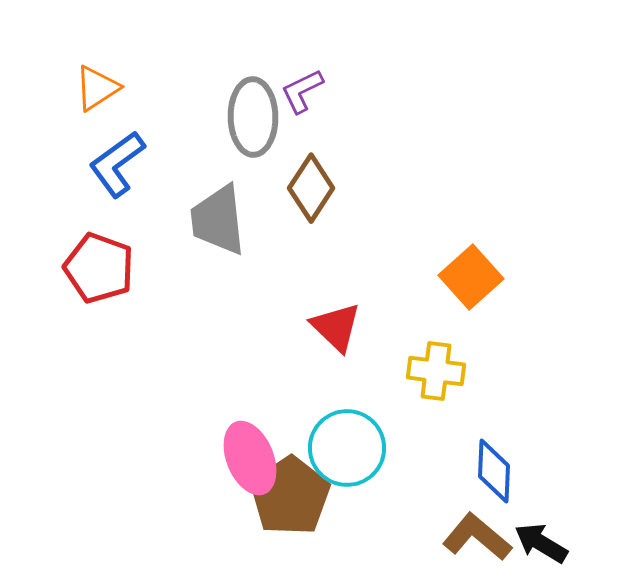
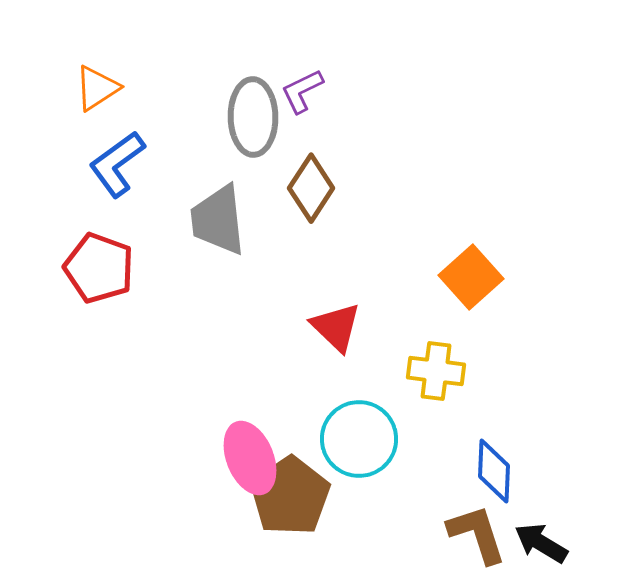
cyan circle: moved 12 px right, 9 px up
brown L-shape: moved 3 px up; rotated 32 degrees clockwise
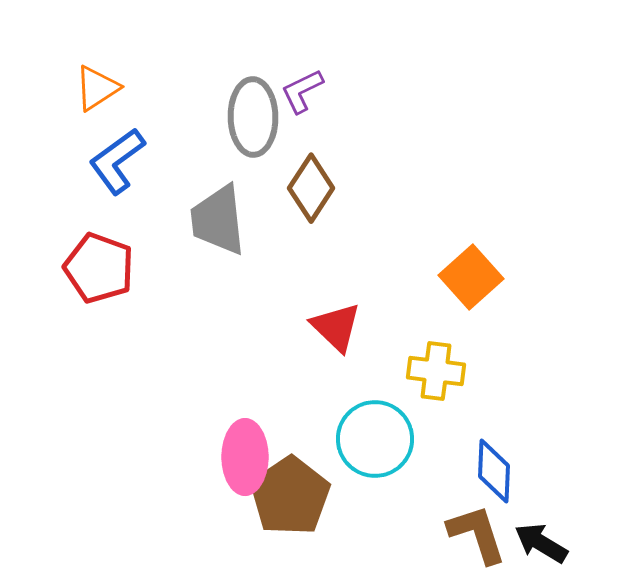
blue L-shape: moved 3 px up
cyan circle: moved 16 px right
pink ellipse: moved 5 px left, 1 px up; rotated 22 degrees clockwise
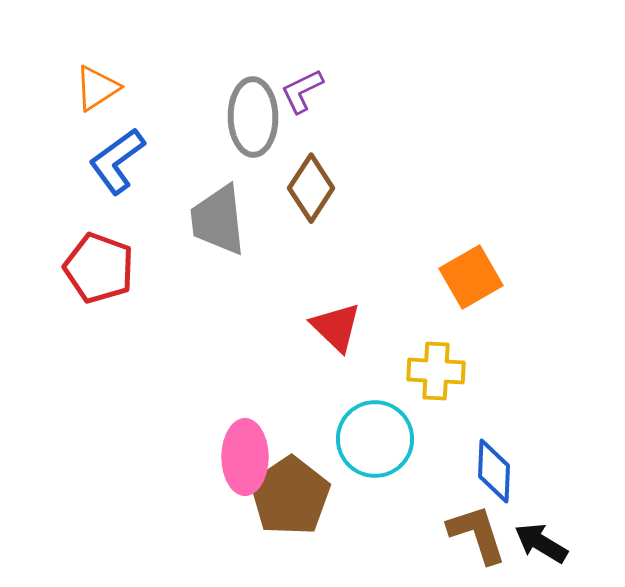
orange square: rotated 12 degrees clockwise
yellow cross: rotated 4 degrees counterclockwise
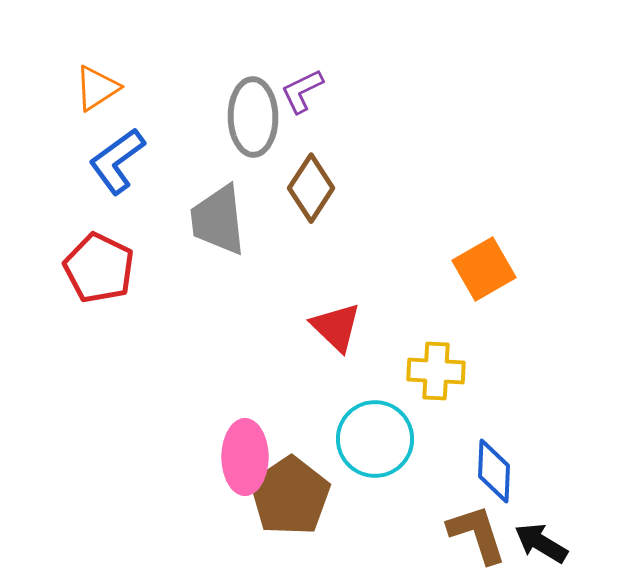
red pentagon: rotated 6 degrees clockwise
orange square: moved 13 px right, 8 px up
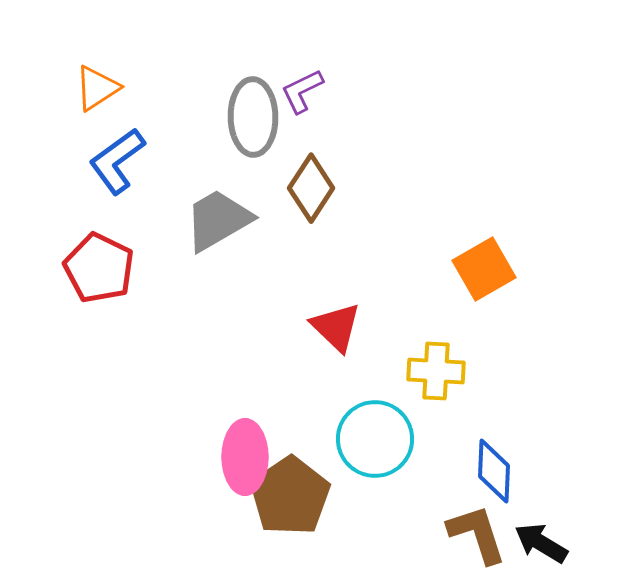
gray trapezoid: rotated 66 degrees clockwise
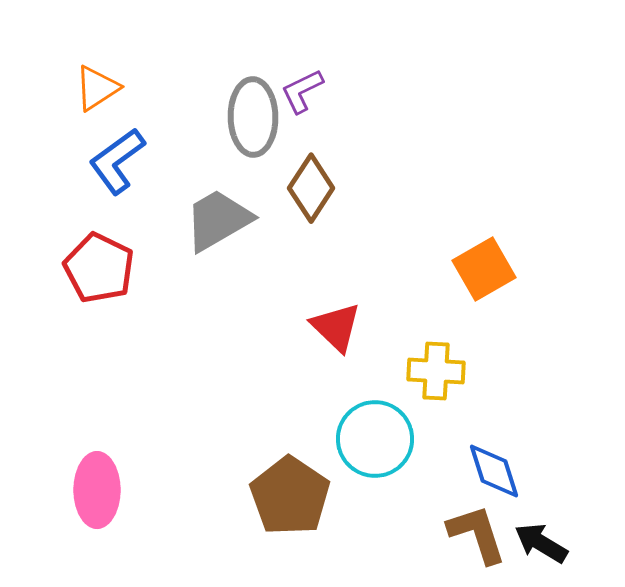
pink ellipse: moved 148 px left, 33 px down
blue diamond: rotated 20 degrees counterclockwise
brown pentagon: rotated 4 degrees counterclockwise
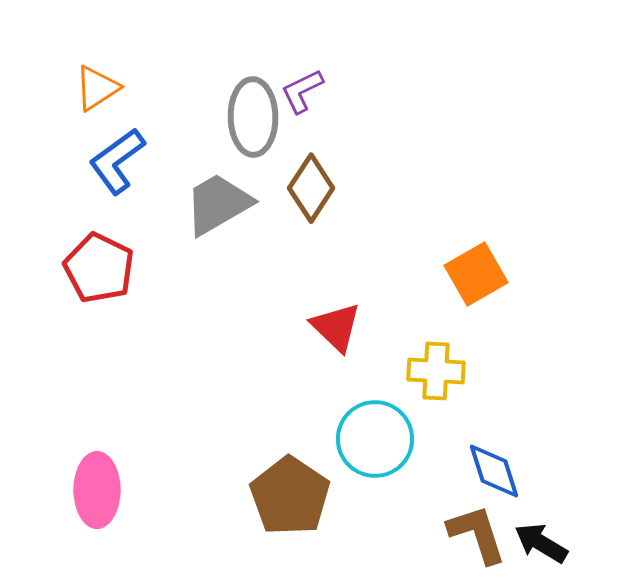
gray trapezoid: moved 16 px up
orange square: moved 8 px left, 5 px down
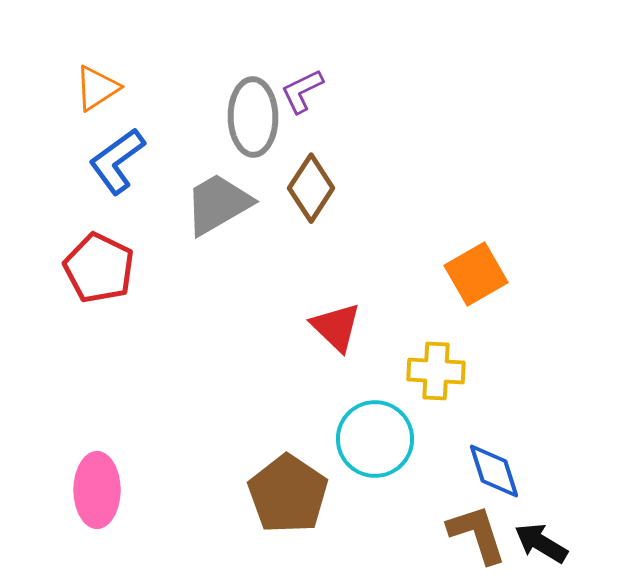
brown pentagon: moved 2 px left, 2 px up
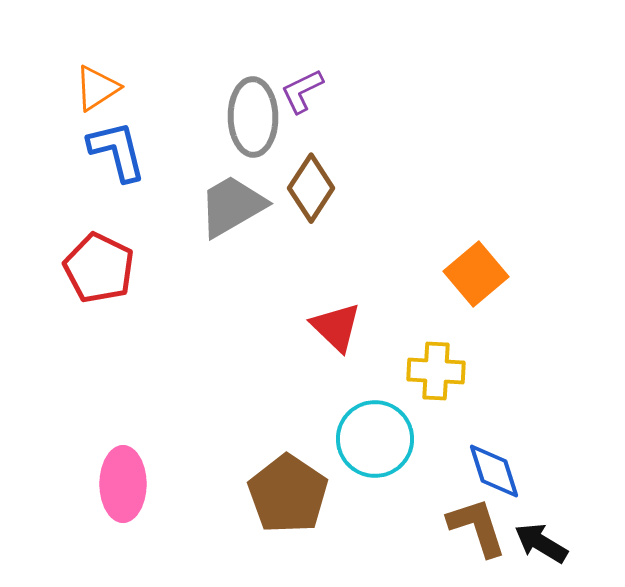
blue L-shape: moved 10 px up; rotated 112 degrees clockwise
gray trapezoid: moved 14 px right, 2 px down
orange square: rotated 10 degrees counterclockwise
pink ellipse: moved 26 px right, 6 px up
brown L-shape: moved 7 px up
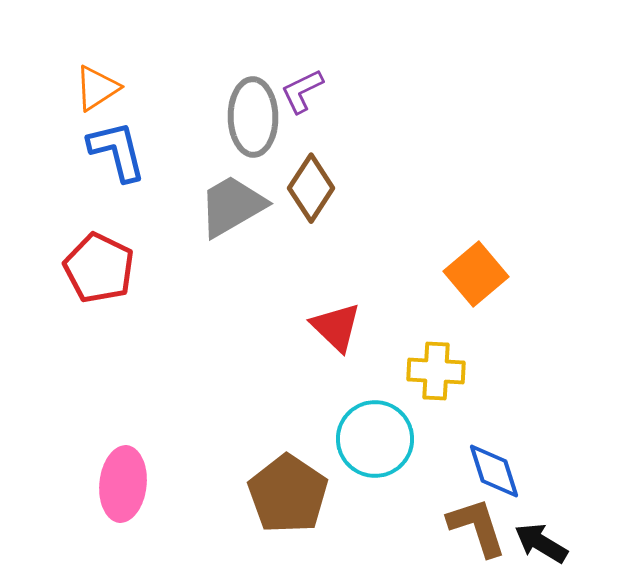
pink ellipse: rotated 6 degrees clockwise
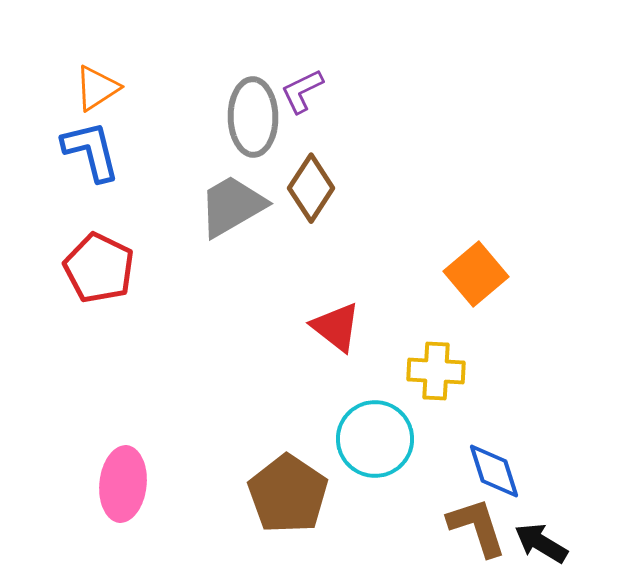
blue L-shape: moved 26 px left
red triangle: rotated 6 degrees counterclockwise
